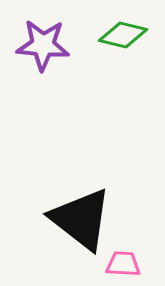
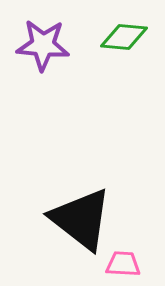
green diamond: moved 1 px right, 2 px down; rotated 9 degrees counterclockwise
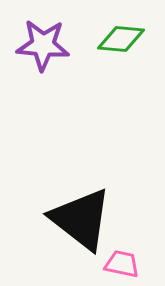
green diamond: moved 3 px left, 2 px down
pink trapezoid: moved 1 px left; rotated 9 degrees clockwise
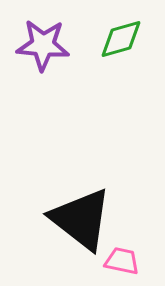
green diamond: rotated 21 degrees counterclockwise
pink trapezoid: moved 3 px up
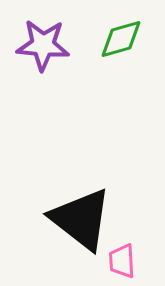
pink trapezoid: rotated 105 degrees counterclockwise
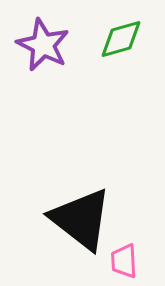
purple star: rotated 22 degrees clockwise
pink trapezoid: moved 2 px right
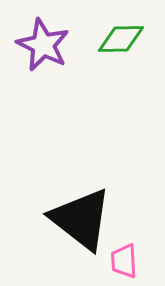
green diamond: rotated 15 degrees clockwise
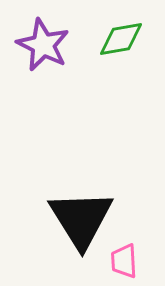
green diamond: rotated 9 degrees counterclockwise
black triangle: rotated 20 degrees clockwise
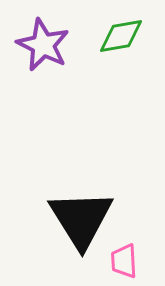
green diamond: moved 3 px up
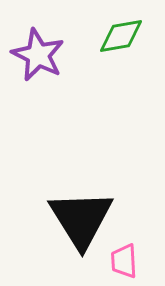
purple star: moved 5 px left, 10 px down
